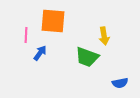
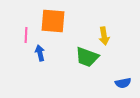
blue arrow: rotated 49 degrees counterclockwise
blue semicircle: moved 3 px right
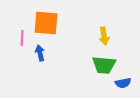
orange square: moved 7 px left, 2 px down
pink line: moved 4 px left, 3 px down
green trapezoid: moved 17 px right, 8 px down; rotated 15 degrees counterclockwise
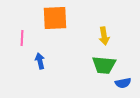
orange square: moved 9 px right, 5 px up; rotated 8 degrees counterclockwise
blue arrow: moved 8 px down
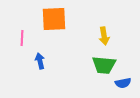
orange square: moved 1 px left, 1 px down
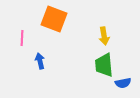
orange square: rotated 24 degrees clockwise
green trapezoid: rotated 80 degrees clockwise
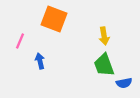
pink line: moved 2 px left, 3 px down; rotated 21 degrees clockwise
green trapezoid: rotated 15 degrees counterclockwise
blue semicircle: moved 1 px right
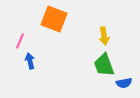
blue arrow: moved 10 px left
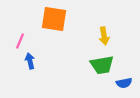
orange square: rotated 12 degrees counterclockwise
green trapezoid: moved 2 px left; rotated 80 degrees counterclockwise
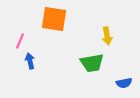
yellow arrow: moved 3 px right
green trapezoid: moved 10 px left, 2 px up
